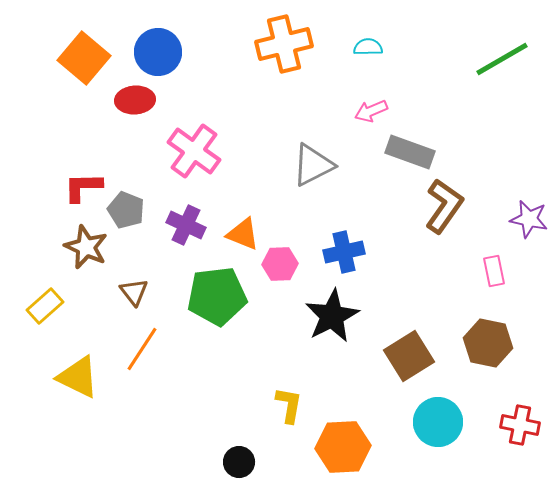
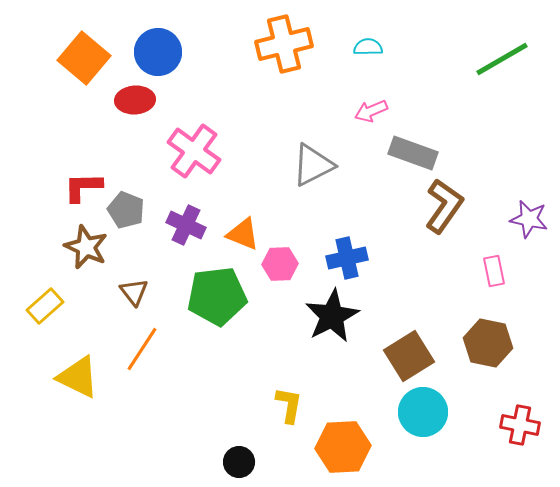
gray rectangle: moved 3 px right, 1 px down
blue cross: moved 3 px right, 6 px down
cyan circle: moved 15 px left, 10 px up
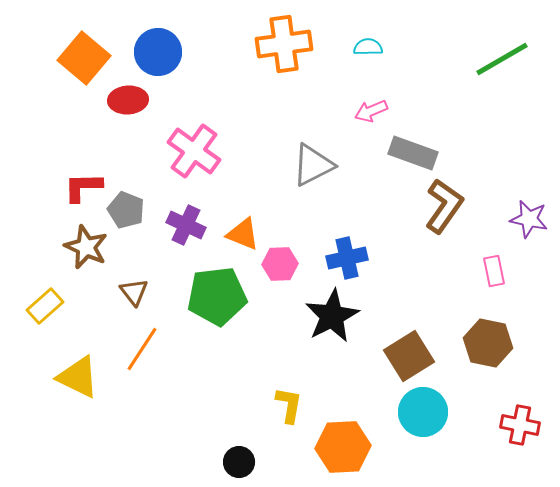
orange cross: rotated 6 degrees clockwise
red ellipse: moved 7 px left
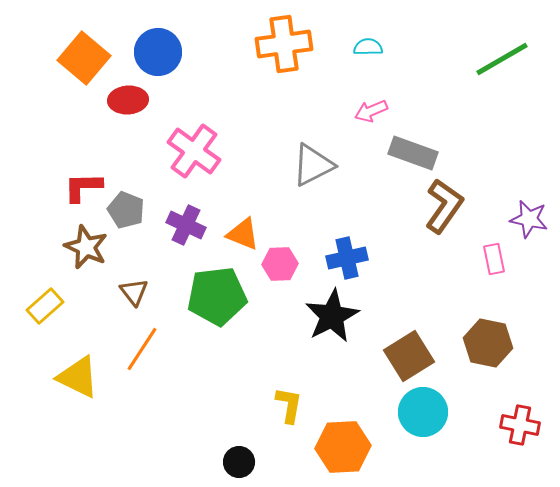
pink rectangle: moved 12 px up
